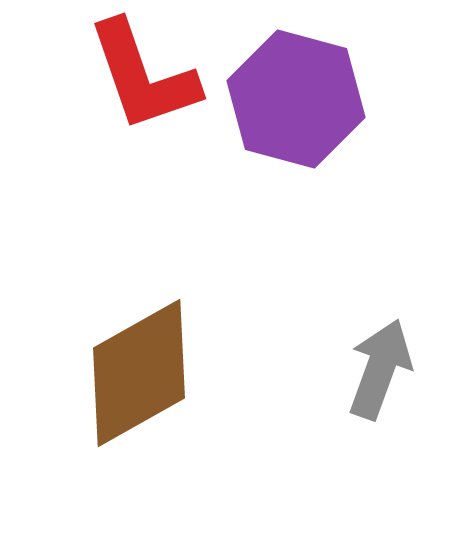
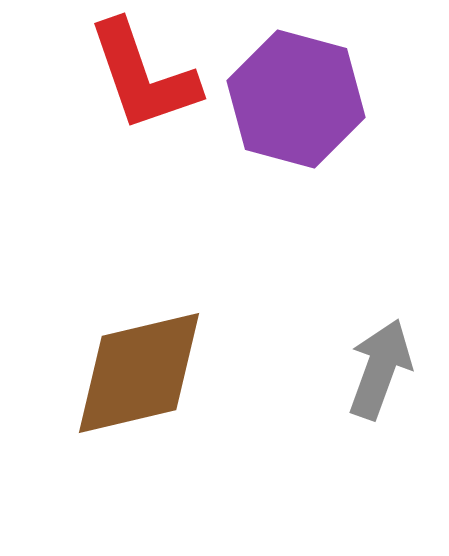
brown diamond: rotated 16 degrees clockwise
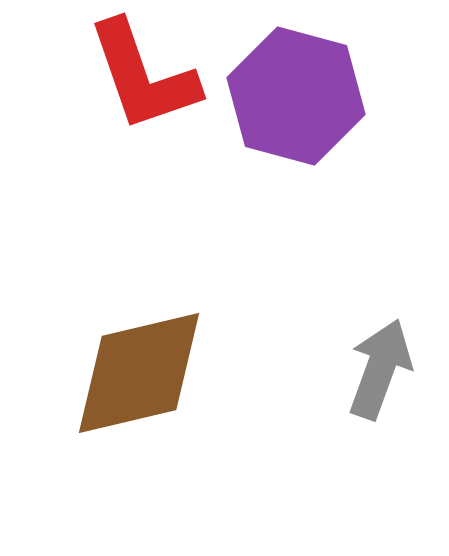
purple hexagon: moved 3 px up
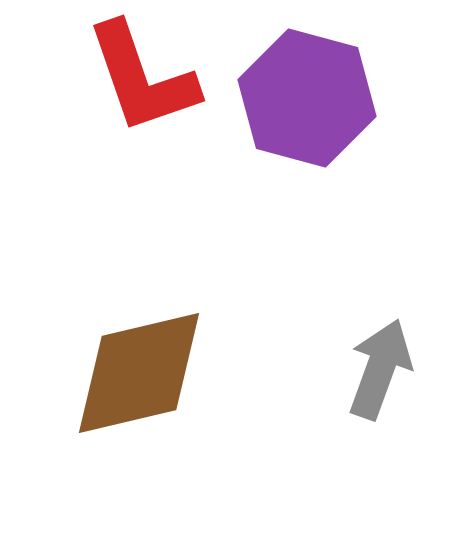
red L-shape: moved 1 px left, 2 px down
purple hexagon: moved 11 px right, 2 px down
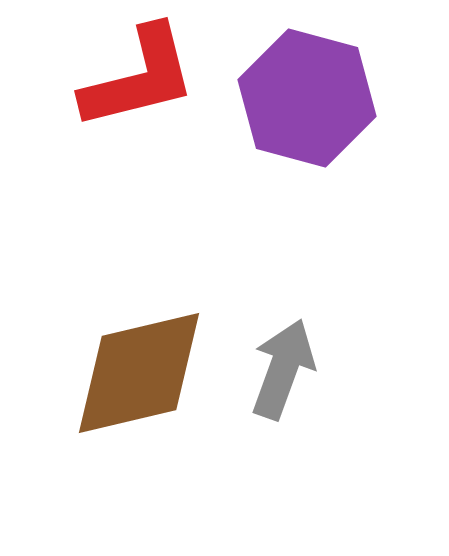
red L-shape: moved 3 px left; rotated 85 degrees counterclockwise
gray arrow: moved 97 px left
